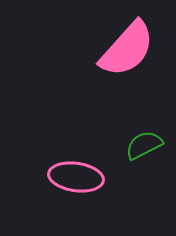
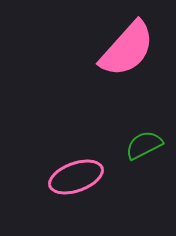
pink ellipse: rotated 28 degrees counterclockwise
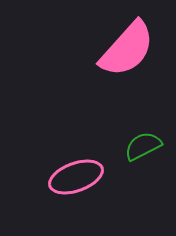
green semicircle: moved 1 px left, 1 px down
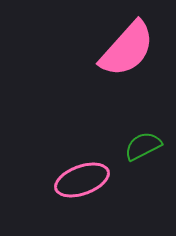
pink ellipse: moved 6 px right, 3 px down
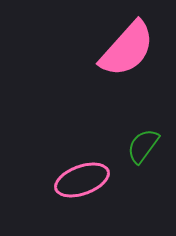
green semicircle: rotated 27 degrees counterclockwise
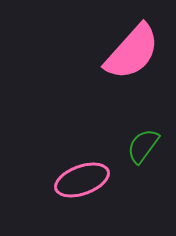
pink semicircle: moved 5 px right, 3 px down
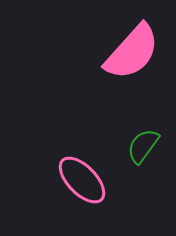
pink ellipse: rotated 66 degrees clockwise
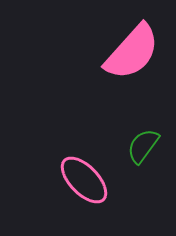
pink ellipse: moved 2 px right
